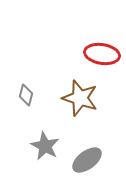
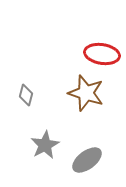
brown star: moved 6 px right, 5 px up
gray star: moved 1 px up; rotated 16 degrees clockwise
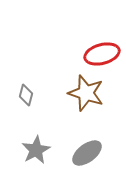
red ellipse: rotated 24 degrees counterclockwise
gray star: moved 9 px left, 5 px down
gray ellipse: moved 7 px up
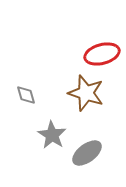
gray diamond: rotated 30 degrees counterclockwise
gray star: moved 16 px right, 15 px up; rotated 12 degrees counterclockwise
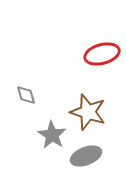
brown star: moved 2 px right, 19 px down
gray ellipse: moved 1 px left, 3 px down; rotated 16 degrees clockwise
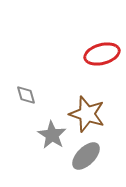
brown star: moved 1 px left, 2 px down
gray ellipse: rotated 24 degrees counterclockwise
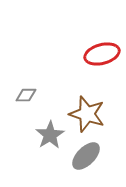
gray diamond: rotated 75 degrees counterclockwise
gray star: moved 2 px left; rotated 8 degrees clockwise
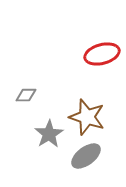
brown star: moved 3 px down
gray star: moved 1 px left, 1 px up
gray ellipse: rotated 8 degrees clockwise
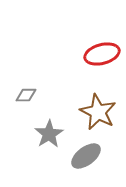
brown star: moved 11 px right, 5 px up; rotated 9 degrees clockwise
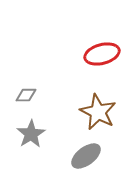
gray star: moved 18 px left
